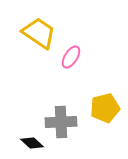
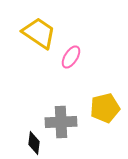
black diamond: moved 2 px right; rotated 55 degrees clockwise
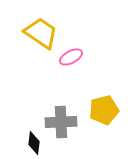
yellow trapezoid: moved 2 px right
pink ellipse: rotated 30 degrees clockwise
yellow pentagon: moved 1 px left, 2 px down
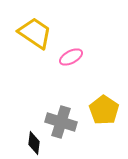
yellow trapezoid: moved 6 px left
yellow pentagon: rotated 24 degrees counterclockwise
gray cross: rotated 20 degrees clockwise
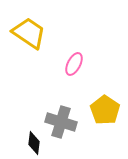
yellow trapezoid: moved 6 px left
pink ellipse: moved 3 px right, 7 px down; rotated 35 degrees counterclockwise
yellow pentagon: moved 1 px right
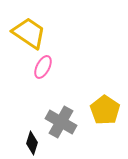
pink ellipse: moved 31 px left, 3 px down
gray cross: rotated 12 degrees clockwise
black diamond: moved 2 px left; rotated 10 degrees clockwise
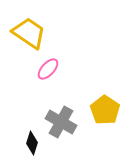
pink ellipse: moved 5 px right, 2 px down; rotated 15 degrees clockwise
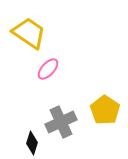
gray cross: rotated 36 degrees clockwise
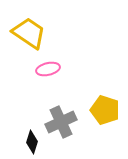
pink ellipse: rotated 35 degrees clockwise
yellow pentagon: rotated 16 degrees counterclockwise
black diamond: moved 1 px up
